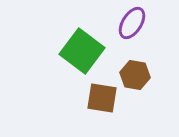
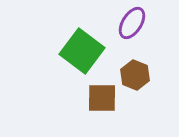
brown hexagon: rotated 12 degrees clockwise
brown square: rotated 8 degrees counterclockwise
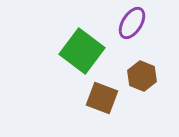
brown hexagon: moved 7 px right, 1 px down
brown square: rotated 20 degrees clockwise
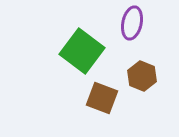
purple ellipse: rotated 20 degrees counterclockwise
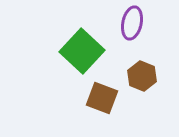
green square: rotated 6 degrees clockwise
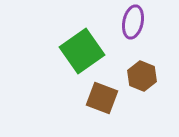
purple ellipse: moved 1 px right, 1 px up
green square: rotated 12 degrees clockwise
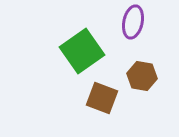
brown hexagon: rotated 12 degrees counterclockwise
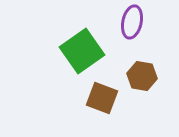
purple ellipse: moved 1 px left
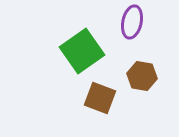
brown square: moved 2 px left
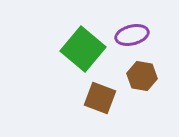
purple ellipse: moved 13 px down; rotated 64 degrees clockwise
green square: moved 1 px right, 2 px up; rotated 15 degrees counterclockwise
